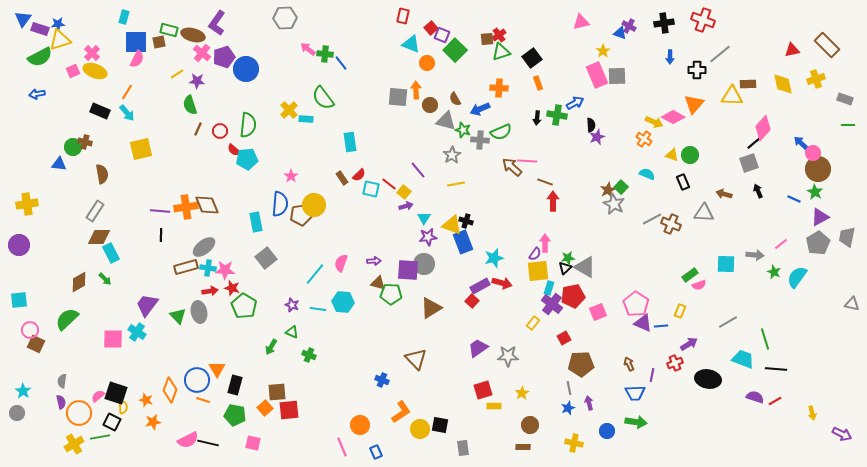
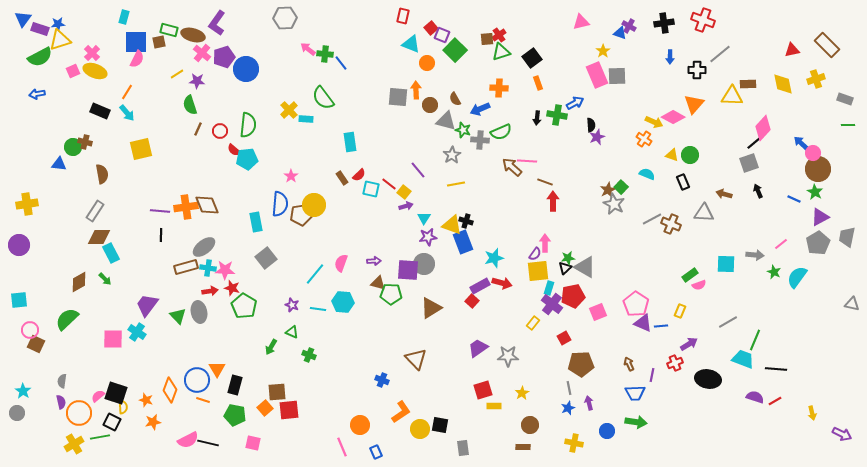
green line at (765, 339): moved 10 px left, 1 px down; rotated 40 degrees clockwise
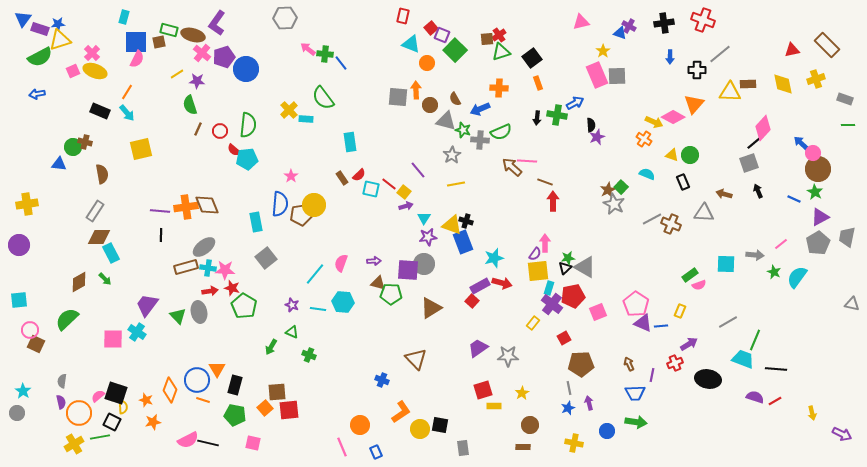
yellow triangle at (732, 96): moved 2 px left, 4 px up
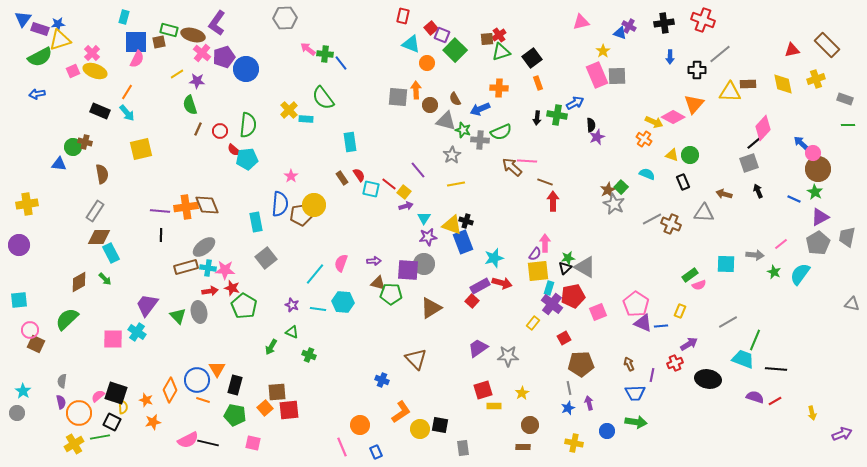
red semicircle at (359, 175): rotated 80 degrees counterclockwise
cyan semicircle at (797, 277): moved 3 px right, 3 px up
orange diamond at (170, 390): rotated 10 degrees clockwise
purple arrow at (842, 434): rotated 48 degrees counterclockwise
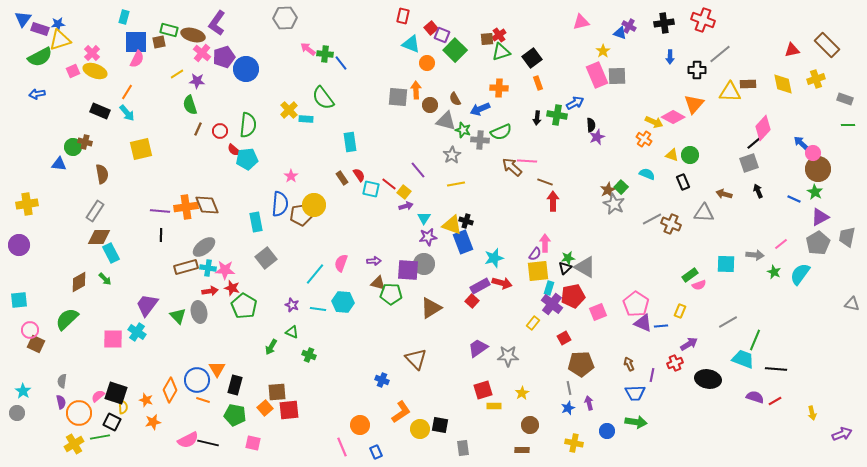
brown rectangle at (523, 447): moved 1 px left, 3 px down
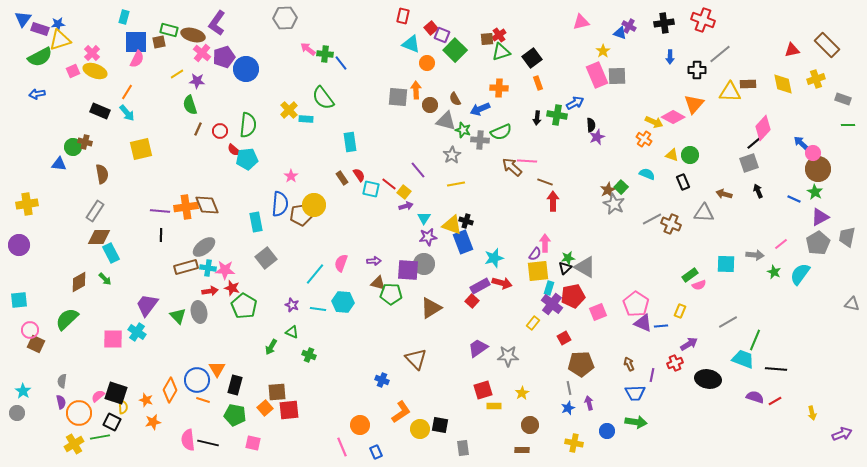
gray rectangle at (845, 99): moved 2 px left
pink semicircle at (188, 440): rotated 110 degrees clockwise
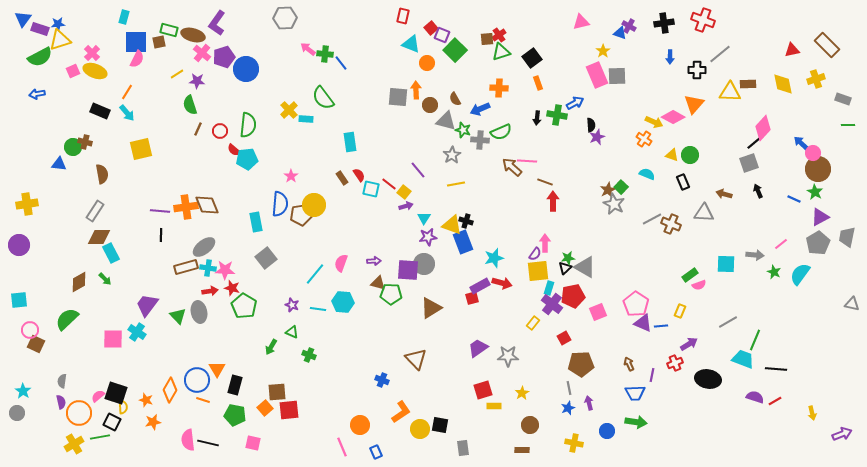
red square at (472, 301): moved 3 px up; rotated 32 degrees clockwise
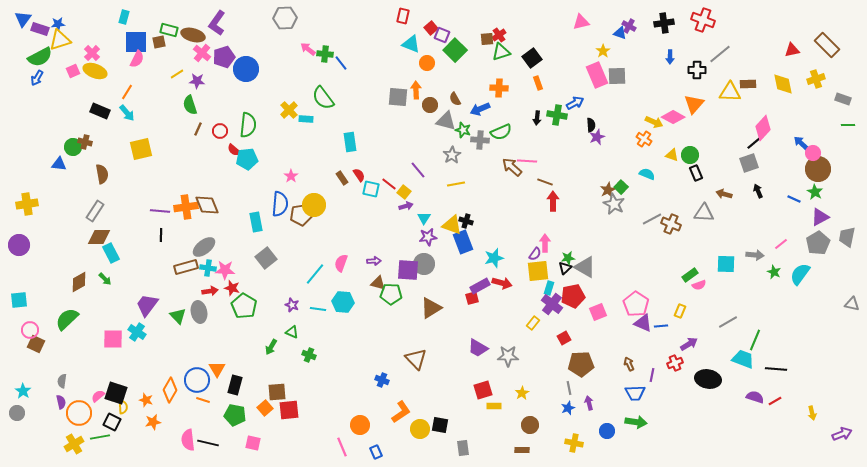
blue arrow at (37, 94): moved 16 px up; rotated 49 degrees counterclockwise
black rectangle at (683, 182): moved 13 px right, 9 px up
purple trapezoid at (478, 348): rotated 115 degrees counterclockwise
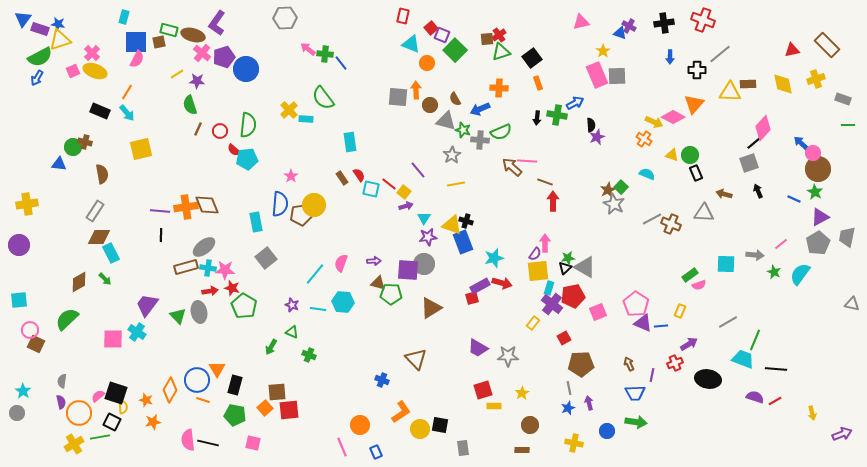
blue star at (58, 24): rotated 16 degrees clockwise
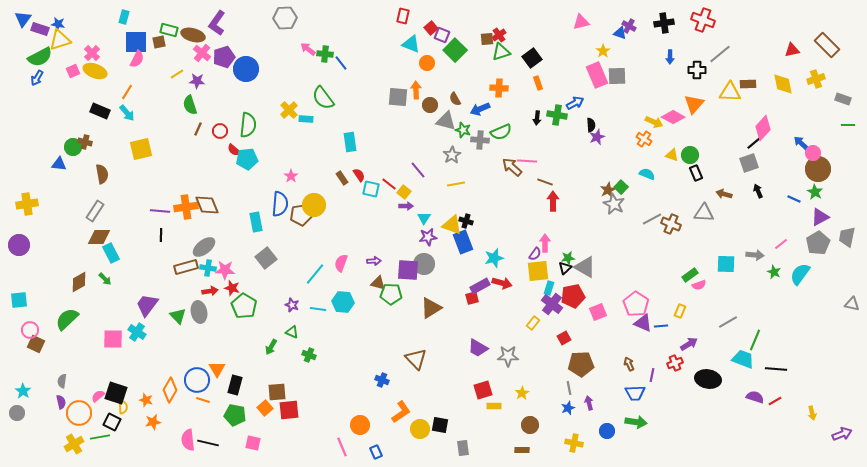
purple arrow at (406, 206): rotated 16 degrees clockwise
